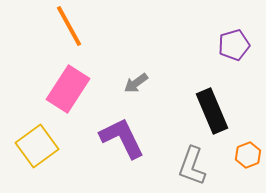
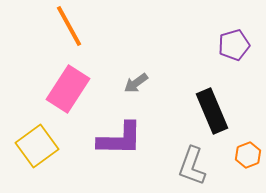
purple L-shape: moved 2 px left, 1 px down; rotated 117 degrees clockwise
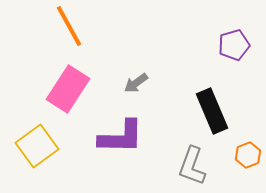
purple L-shape: moved 1 px right, 2 px up
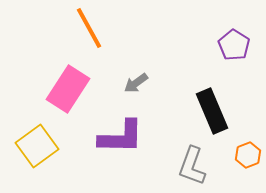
orange line: moved 20 px right, 2 px down
purple pentagon: rotated 24 degrees counterclockwise
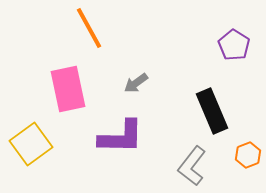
pink rectangle: rotated 45 degrees counterclockwise
yellow square: moved 6 px left, 2 px up
gray L-shape: rotated 18 degrees clockwise
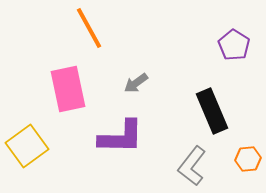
yellow square: moved 4 px left, 2 px down
orange hexagon: moved 4 px down; rotated 15 degrees clockwise
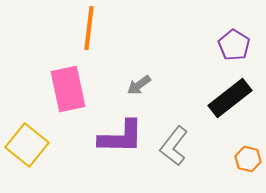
orange line: rotated 36 degrees clockwise
gray arrow: moved 3 px right, 2 px down
black rectangle: moved 18 px right, 13 px up; rotated 75 degrees clockwise
yellow square: moved 1 px up; rotated 15 degrees counterclockwise
orange hexagon: rotated 20 degrees clockwise
gray L-shape: moved 18 px left, 20 px up
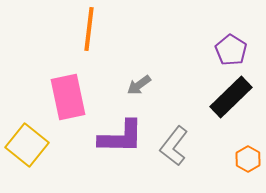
orange line: moved 1 px down
purple pentagon: moved 3 px left, 5 px down
pink rectangle: moved 8 px down
black rectangle: moved 1 px right, 1 px up; rotated 6 degrees counterclockwise
orange hexagon: rotated 15 degrees clockwise
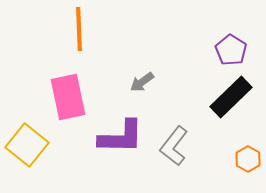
orange line: moved 10 px left; rotated 9 degrees counterclockwise
gray arrow: moved 3 px right, 3 px up
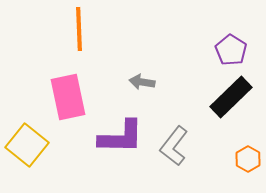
gray arrow: rotated 45 degrees clockwise
